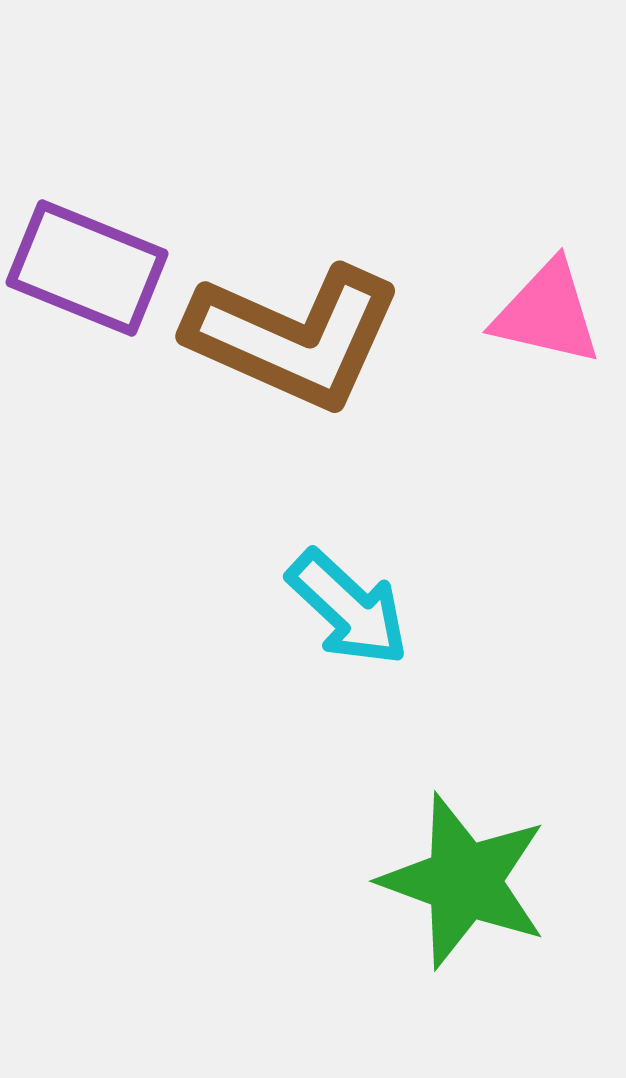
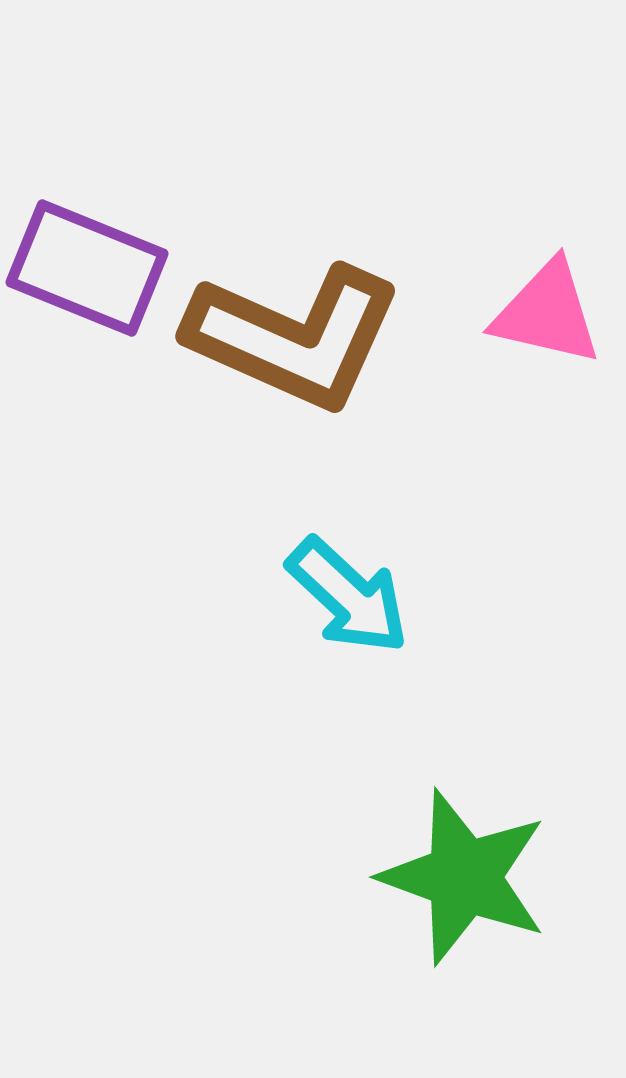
cyan arrow: moved 12 px up
green star: moved 4 px up
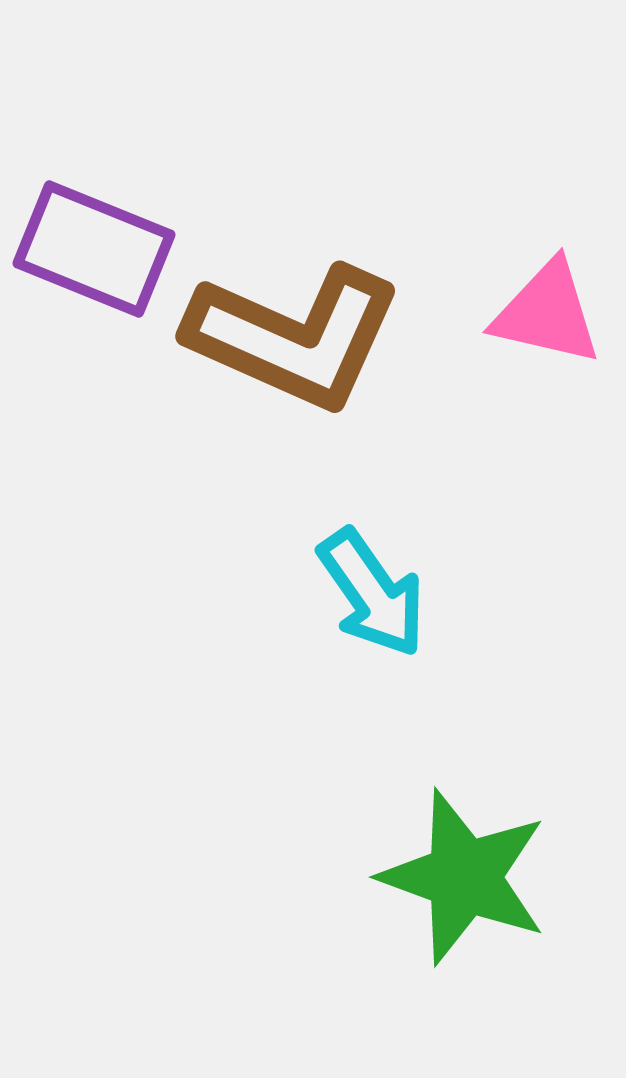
purple rectangle: moved 7 px right, 19 px up
cyan arrow: moved 24 px right, 3 px up; rotated 12 degrees clockwise
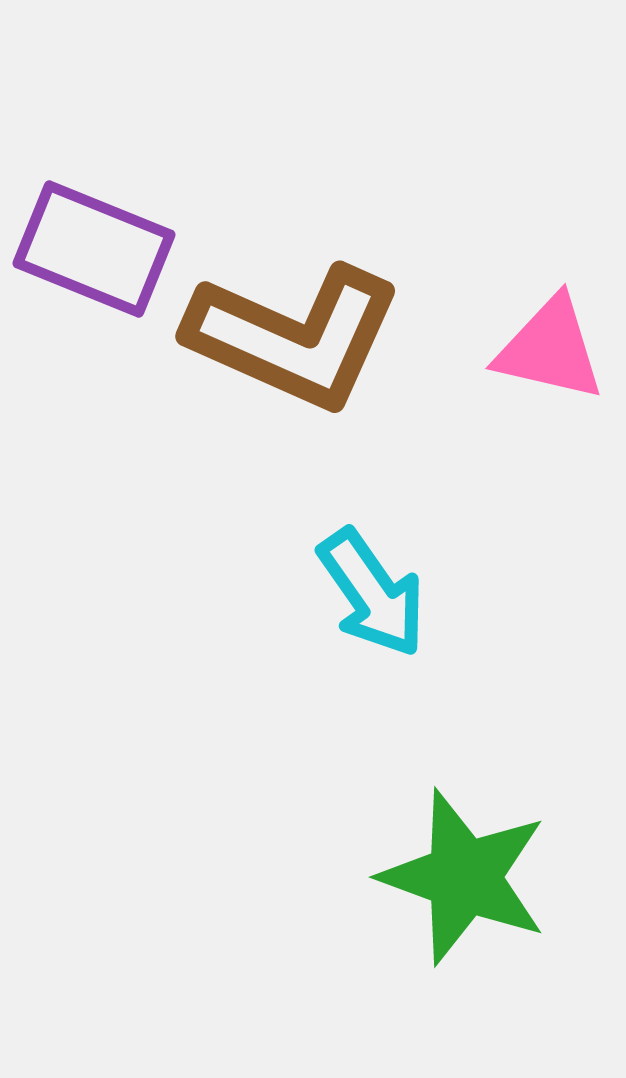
pink triangle: moved 3 px right, 36 px down
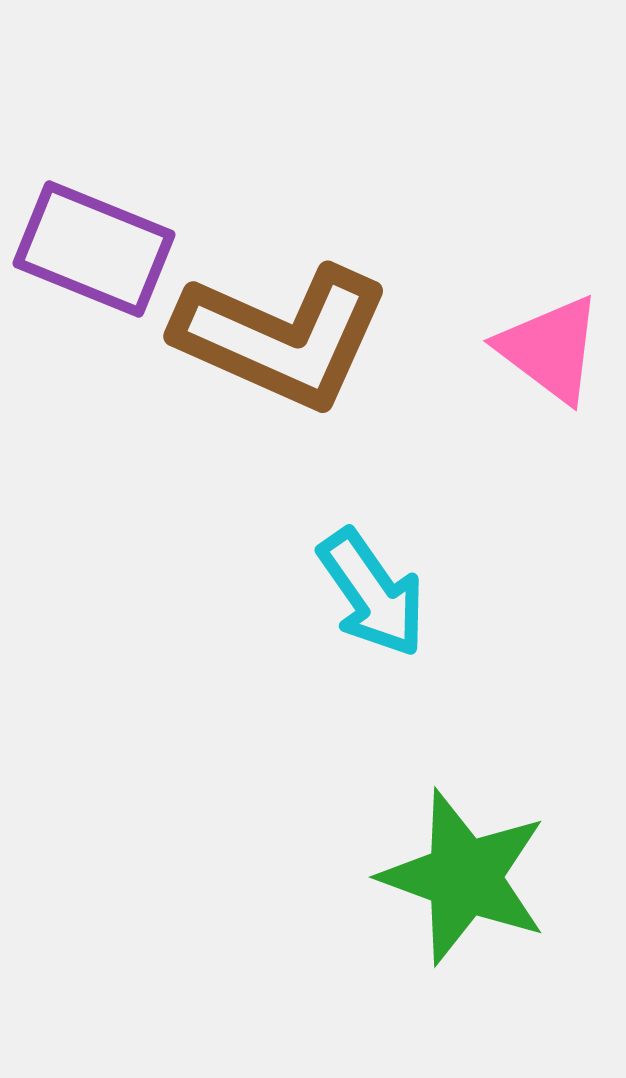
brown L-shape: moved 12 px left
pink triangle: rotated 24 degrees clockwise
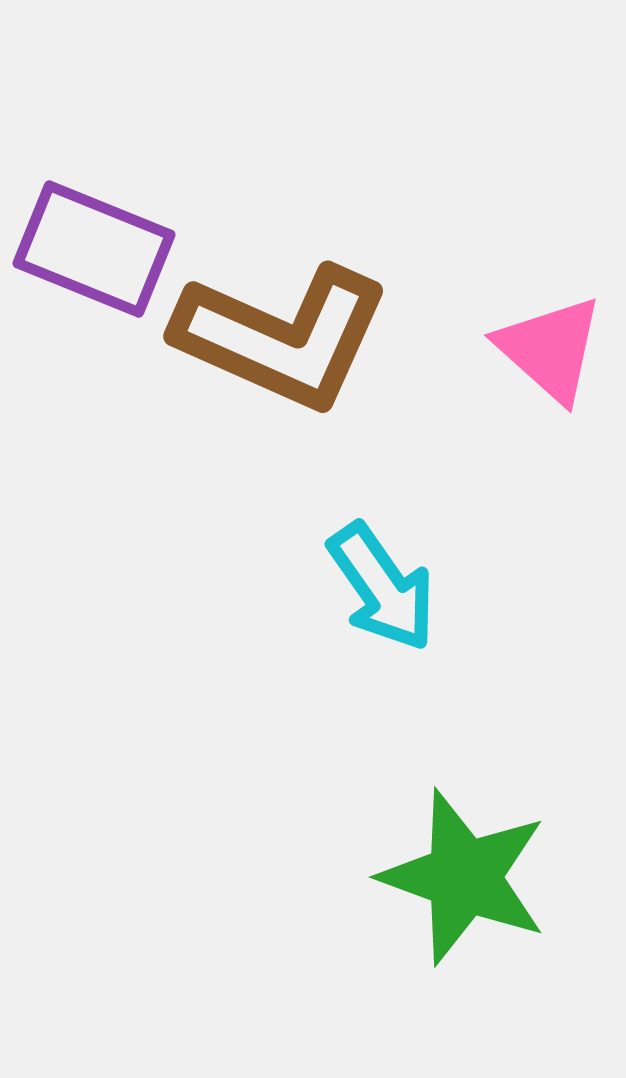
pink triangle: rotated 5 degrees clockwise
cyan arrow: moved 10 px right, 6 px up
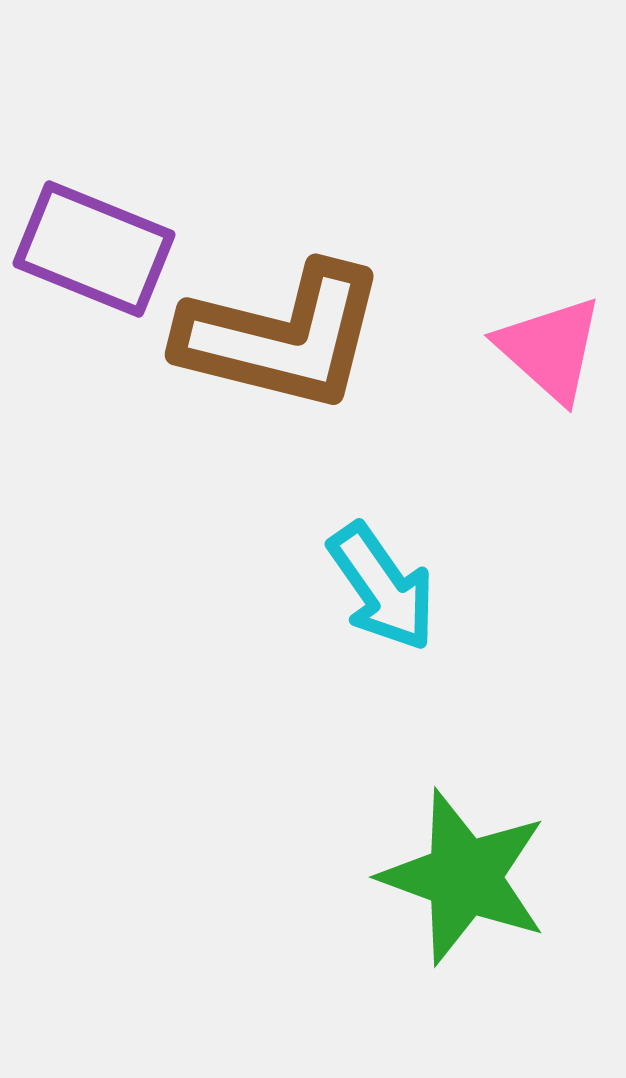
brown L-shape: rotated 10 degrees counterclockwise
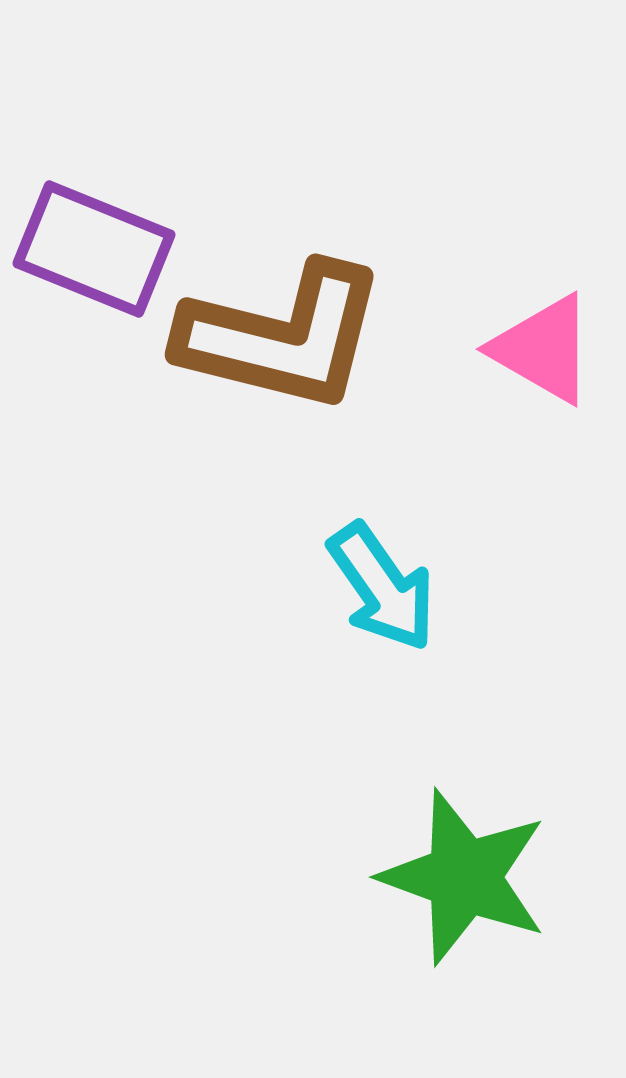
pink triangle: moved 7 px left; rotated 12 degrees counterclockwise
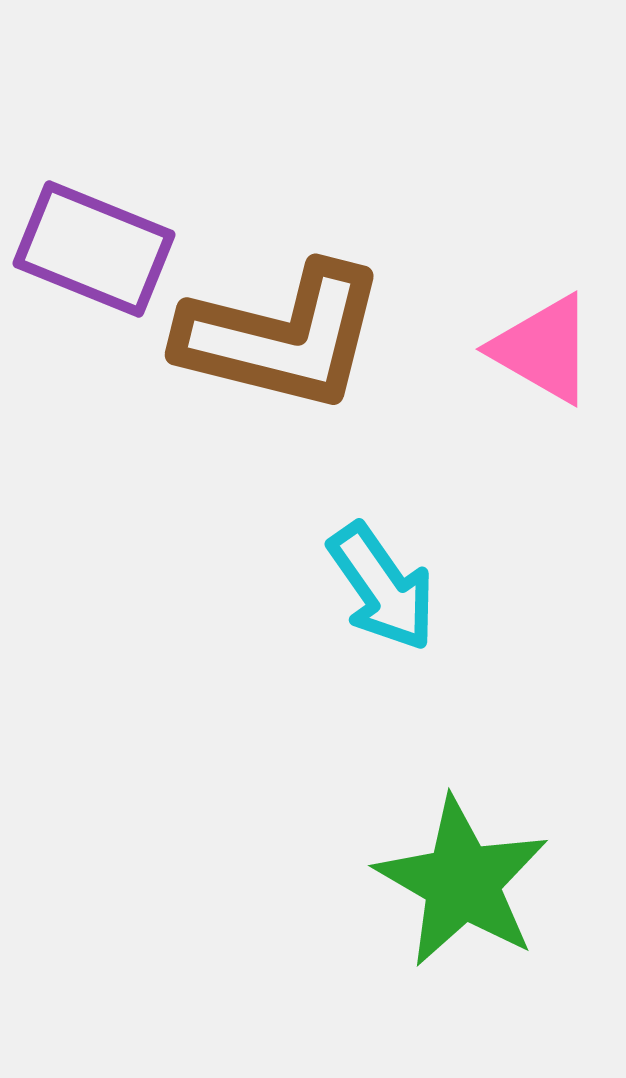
green star: moved 2 px left, 5 px down; rotated 10 degrees clockwise
